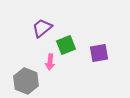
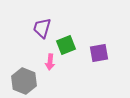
purple trapezoid: rotated 35 degrees counterclockwise
gray hexagon: moved 2 px left
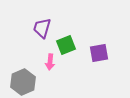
gray hexagon: moved 1 px left, 1 px down; rotated 15 degrees clockwise
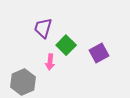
purple trapezoid: moved 1 px right
green square: rotated 24 degrees counterclockwise
purple square: rotated 18 degrees counterclockwise
